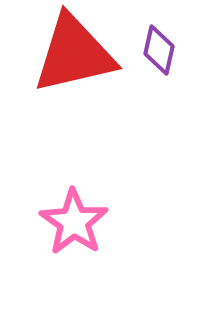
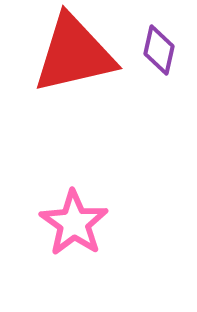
pink star: moved 1 px down
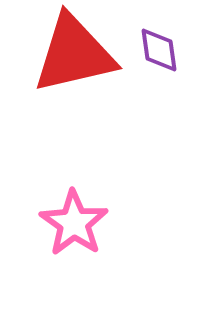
purple diamond: rotated 21 degrees counterclockwise
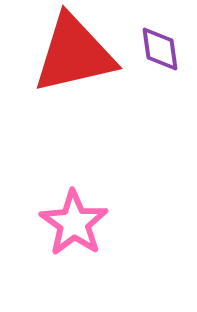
purple diamond: moved 1 px right, 1 px up
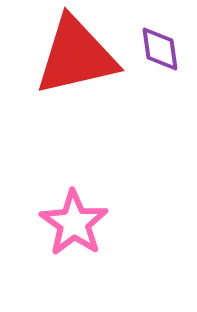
red triangle: moved 2 px right, 2 px down
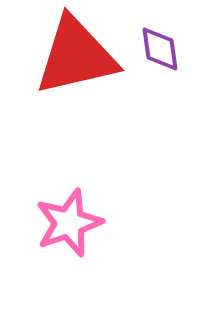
pink star: moved 5 px left; rotated 18 degrees clockwise
